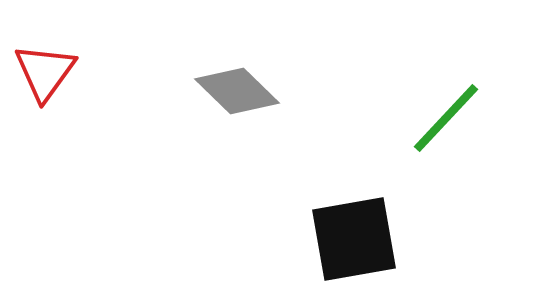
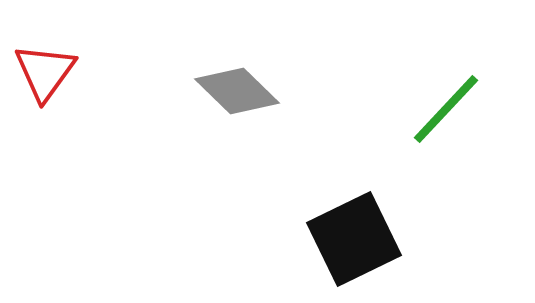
green line: moved 9 px up
black square: rotated 16 degrees counterclockwise
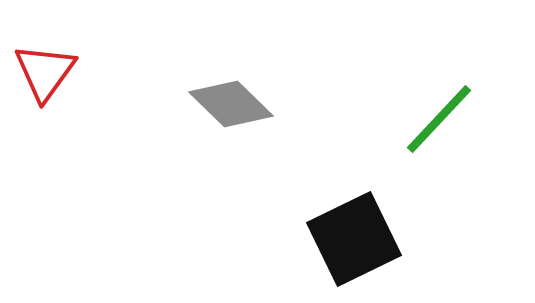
gray diamond: moved 6 px left, 13 px down
green line: moved 7 px left, 10 px down
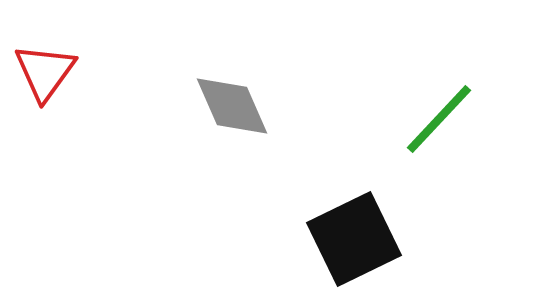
gray diamond: moved 1 px right, 2 px down; rotated 22 degrees clockwise
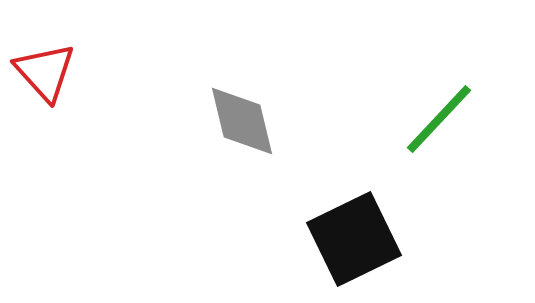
red triangle: rotated 18 degrees counterclockwise
gray diamond: moved 10 px right, 15 px down; rotated 10 degrees clockwise
